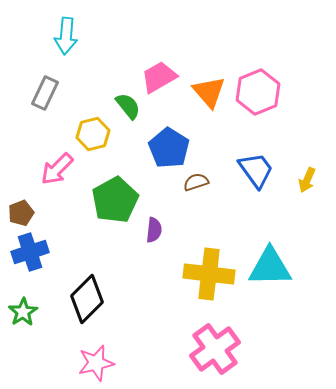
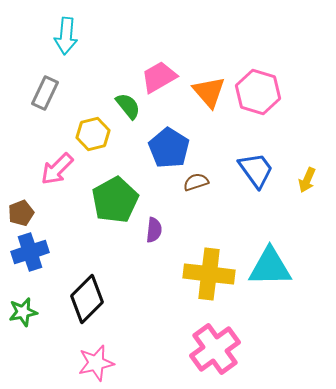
pink hexagon: rotated 21 degrees counterclockwise
green star: rotated 20 degrees clockwise
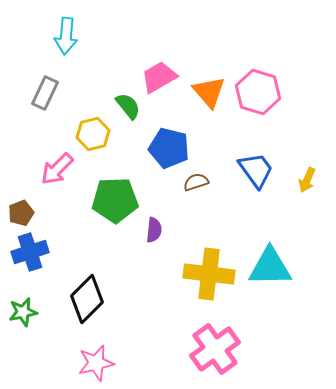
blue pentagon: rotated 18 degrees counterclockwise
green pentagon: rotated 27 degrees clockwise
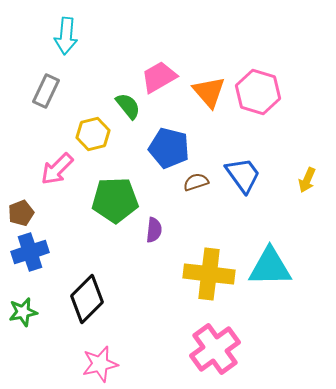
gray rectangle: moved 1 px right, 2 px up
blue trapezoid: moved 13 px left, 5 px down
pink star: moved 4 px right, 1 px down
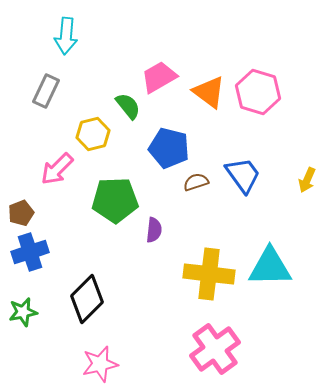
orange triangle: rotated 12 degrees counterclockwise
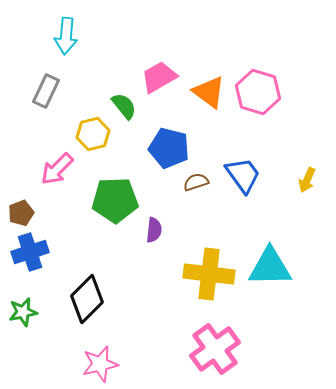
green semicircle: moved 4 px left
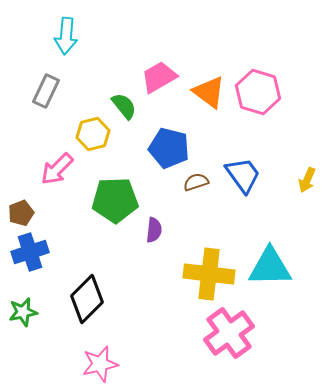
pink cross: moved 14 px right, 16 px up
